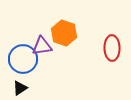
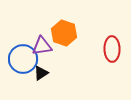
red ellipse: moved 1 px down
black triangle: moved 21 px right, 15 px up
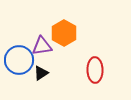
orange hexagon: rotated 10 degrees clockwise
red ellipse: moved 17 px left, 21 px down
blue circle: moved 4 px left, 1 px down
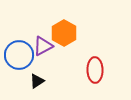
purple triangle: moved 1 px right; rotated 20 degrees counterclockwise
blue circle: moved 5 px up
black triangle: moved 4 px left, 8 px down
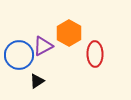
orange hexagon: moved 5 px right
red ellipse: moved 16 px up
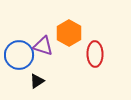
purple triangle: rotated 45 degrees clockwise
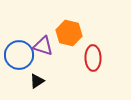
orange hexagon: rotated 15 degrees counterclockwise
red ellipse: moved 2 px left, 4 px down
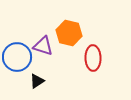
blue circle: moved 2 px left, 2 px down
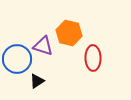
blue circle: moved 2 px down
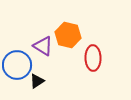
orange hexagon: moved 1 px left, 2 px down
purple triangle: rotated 15 degrees clockwise
blue circle: moved 6 px down
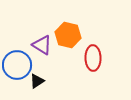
purple triangle: moved 1 px left, 1 px up
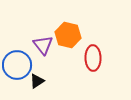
purple triangle: moved 1 px right; rotated 20 degrees clockwise
